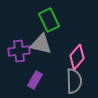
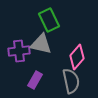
gray semicircle: moved 3 px left; rotated 10 degrees counterclockwise
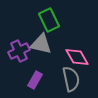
purple cross: rotated 20 degrees counterclockwise
pink diamond: rotated 70 degrees counterclockwise
gray semicircle: moved 2 px up
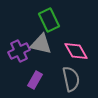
pink diamond: moved 1 px left, 6 px up
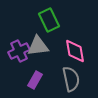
gray triangle: moved 3 px left, 2 px down; rotated 20 degrees counterclockwise
pink diamond: moved 1 px left; rotated 20 degrees clockwise
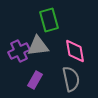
green rectangle: rotated 10 degrees clockwise
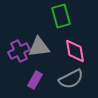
green rectangle: moved 12 px right, 4 px up
gray triangle: moved 1 px right, 1 px down
gray semicircle: rotated 75 degrees clockwise
